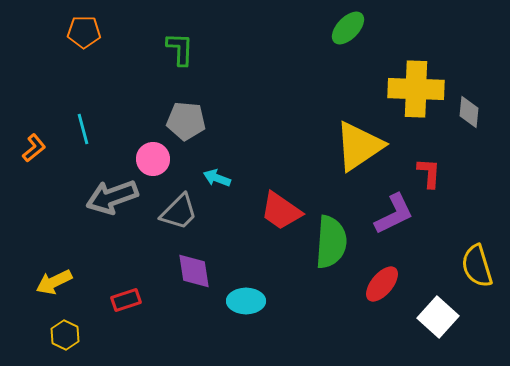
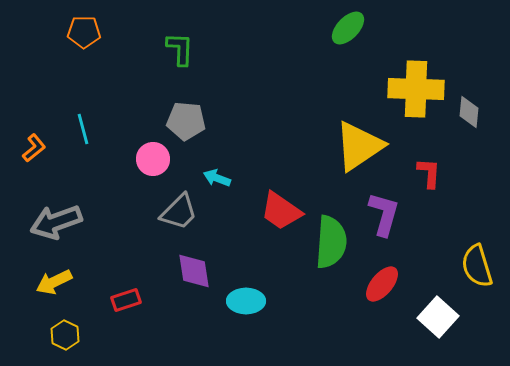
gray arrow: moved 56 px left, 25 px down
purple L-shape: moved 10 px left; rotated 48 degrees counterclockwise
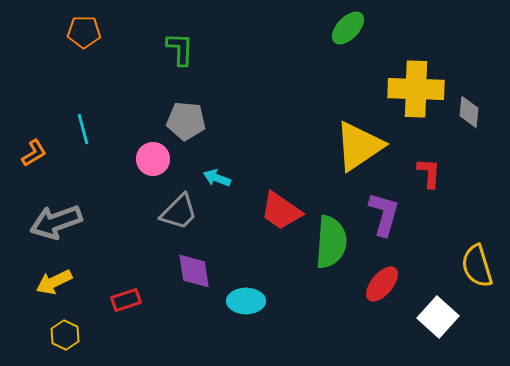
orange L-shape: moved 5 px down; rotated 8 degrees clockwise
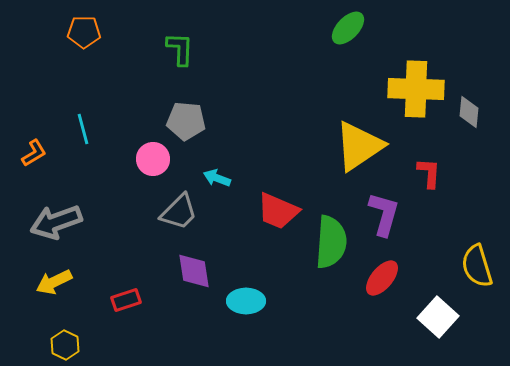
red trapezoid: moved 3 px left; rotated 12 degrees counterclockwise
red ellipse: moved 6 px up
yellow hexagon: moved 10 px down
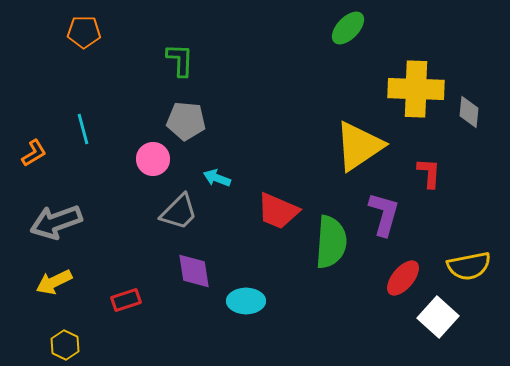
green L-shape: moved 11 px down
yellow semicircle: moved 8 px left; rotated 84 degrees counterclockwise
red ellipse: moved 21 px right
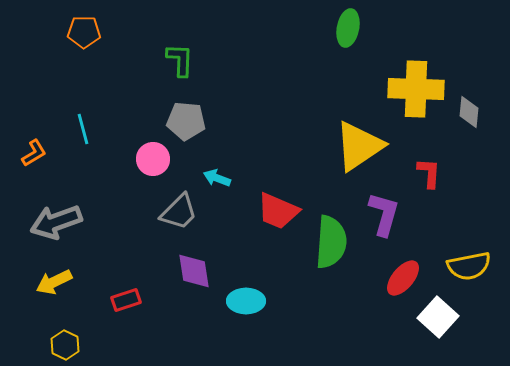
green ellipse: rotated 33 degrees counterclockwise
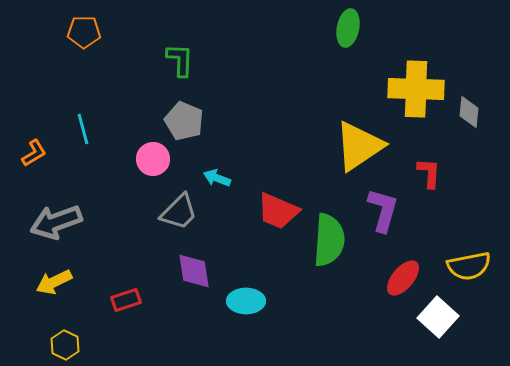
gray pentagon: moved 2 px left; rotated 18 degrees clockwise
purple L-shape: moved 1 px left, 4 px up
green semicircle: moved 2 px left, 2 px up
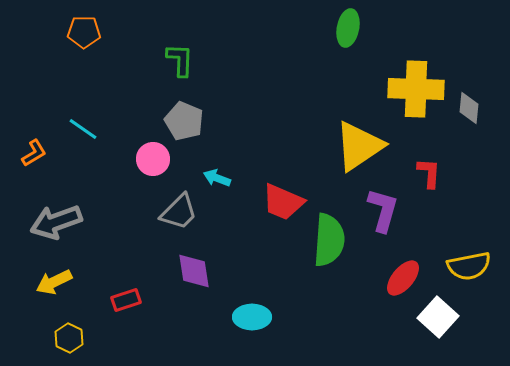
gray diamond: moved 4 px up
cyan line: rotated 40 degrees counterclockwise
red trapezoid: moved 5 px right, 9 px up
cyan ellipse: moved 6 px right, 16 px down
yellow hexagon: moved 4 px right, 7 px up
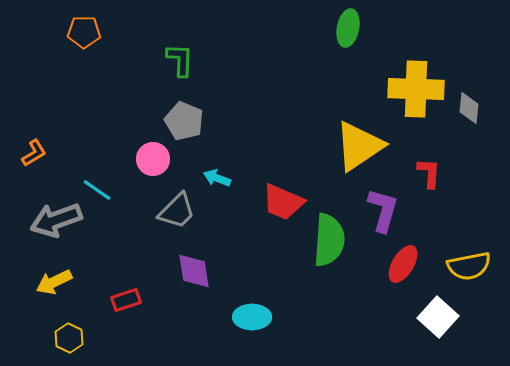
cyan line: moved 14 px right, 61 px down
gray trapezoid: moved 2 px left, 1 px up
gray arrow: moved 2 px up
red ellipse: moved 14 px up; rotated 9 degrees counterclockwise
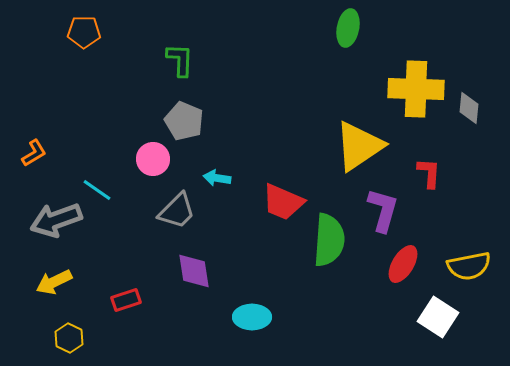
cyan arrow: rotated 12 degrees counterclockwise
white square: rotated 9 degrees counterclockwise
